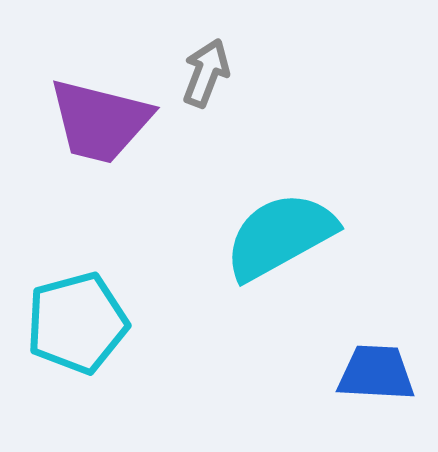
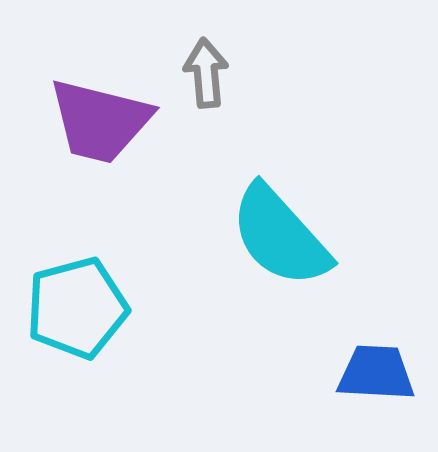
gray arrow: rotated 26 degrees counterclockwise
cyan semicircle: rotated 103 degrees counterclockwise
cyan pentagon: moved 15 px up
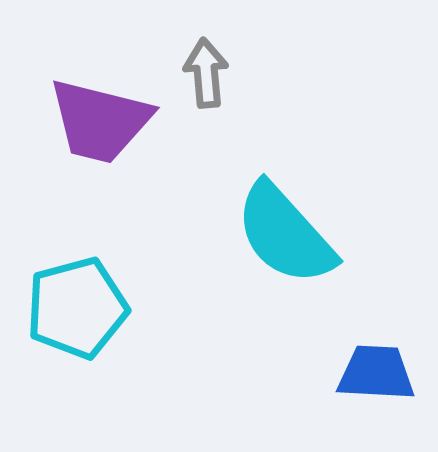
cyan semicircle: moved 5 px right, 2 px up
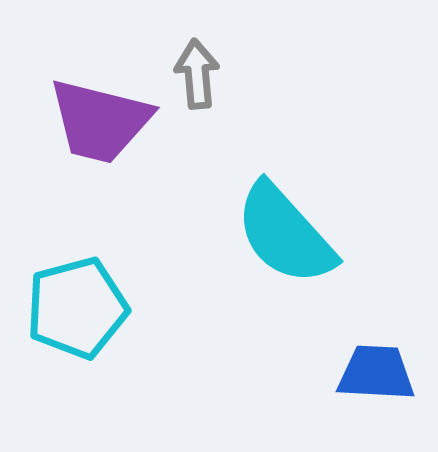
gray arrow: moved 9 px left, 1 px down
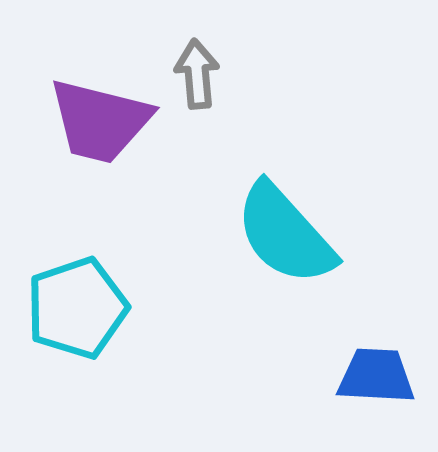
cyan pentagon: rotated 4 degrees counterclockwise
blue trapezoid: moved 3 px down
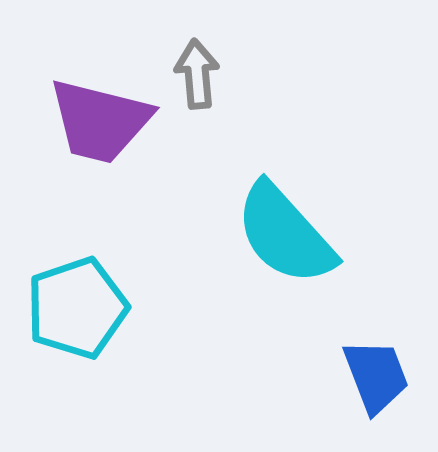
blue trapezoid: rotated 66 degrees clockwise
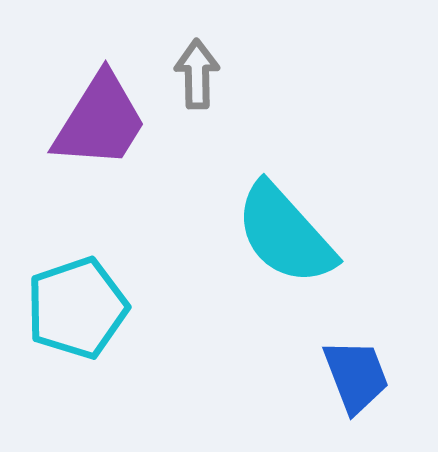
gray arrow: rotated 4 degrees clockwise
purple trapezoid: rotated 72 degrees counterclockwise
blue trapezoid: moved 20 px left
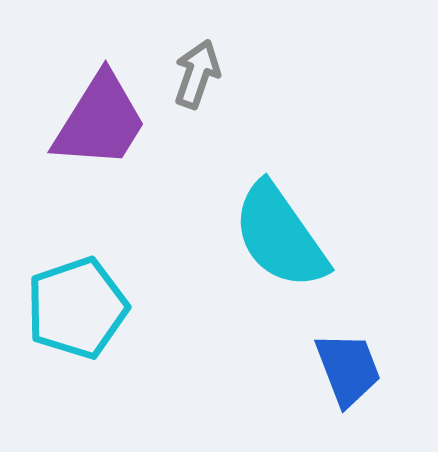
gray arrow: rotated 20 degrees clockwise
cyan semicircle: moved 5 px left, 2 px down; rotated 7 degrees clockwise
blue trapezoid: moved 8 px left, 7 px up
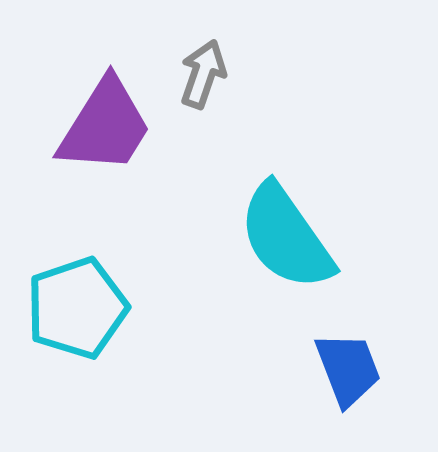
gray arrow: moved 6 px right
purple trapezoid: moved 5 px right, 5 px down
cyan semicircle: moved 6 px right, 1 px down
